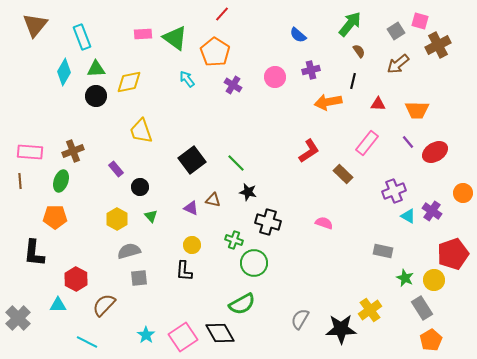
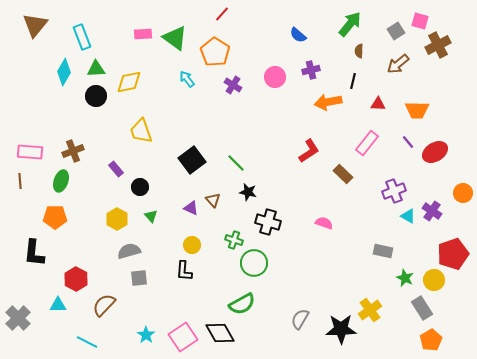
brown semicircle at (359, 51): rotated 144 degrees counterclockwise
brown triangle at (213, 200): rotated 35 degrees clockwise
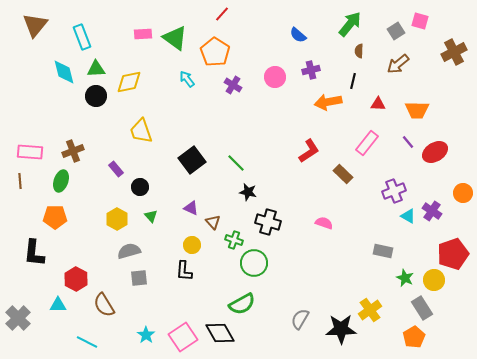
brown cross at (438, 45): moved 16 px right, 7 px down
cyan diamond at (64, 72): rotated 44 degrees counterclockwise
brown triangle at (213, 200): moved 22 px down
brown semicircle at (104, 305): rotated 75 degrees counterclockwise
orange pentagon at (431, 340): moved 17 px left, 3 px up
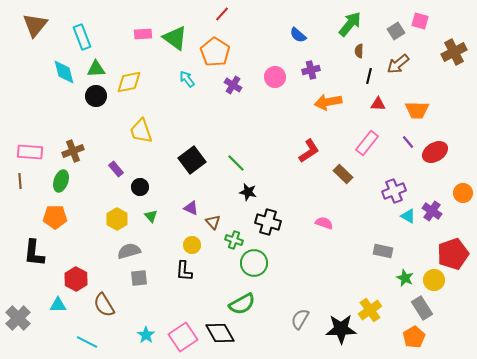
black line at (353, 81): moved 16 px right, 5 px up
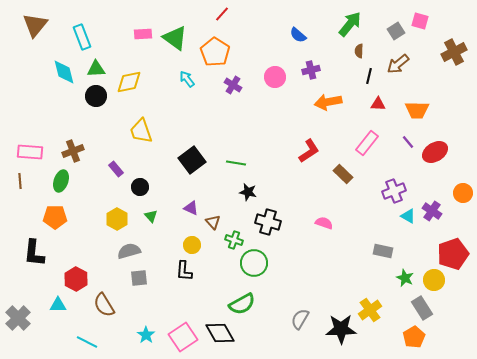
green line at (236, 163): rotated 36 degrees counterclockwise
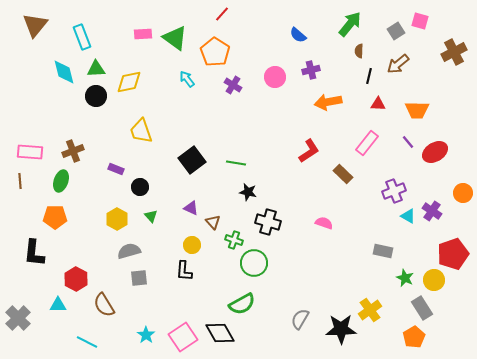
purple rectangle at (116, 169): rotated 28 degrees counterclockwise
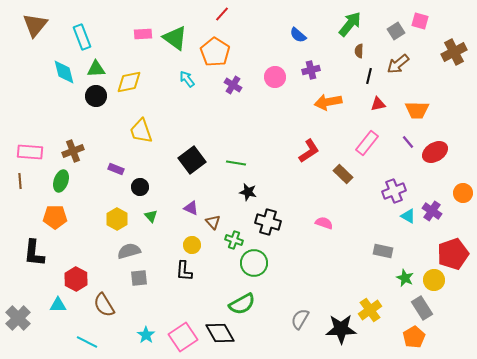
red triangle at (378, 104): rotated 14 degrees counterclockwise
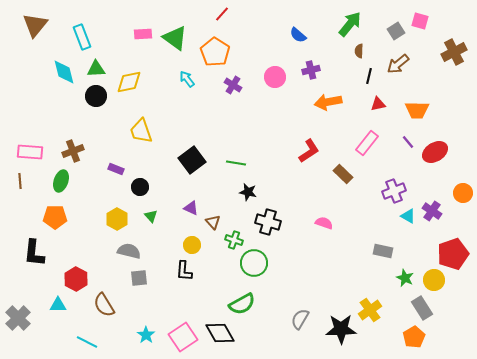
gray semicircle at (129, 251): rotated 30 degrees clockwise
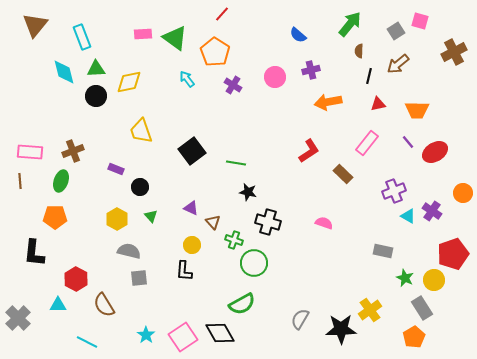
black square at (192, 160): moved 9 px up
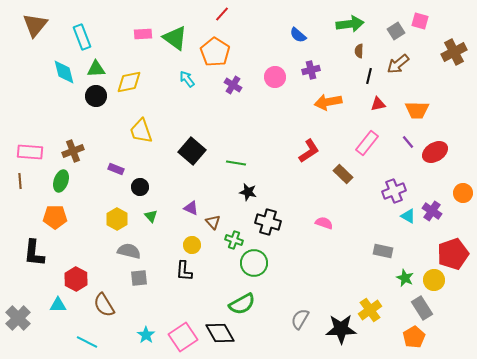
green arrow at (350, 24): rotated 44 degrees clockwise
black square at (192, 151): rotated 12 degrees counterclockwise
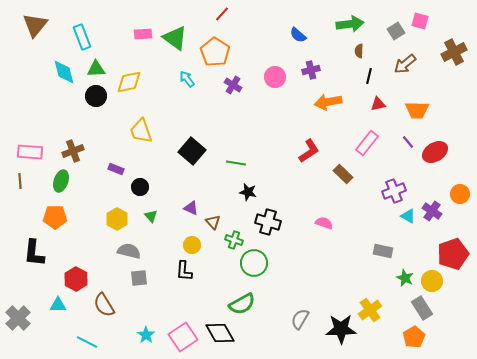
brown arrow at (398, 64): moved 7 px right
orange circle at (463, 193): moved 3 px left, 1 px down
yellow circle at (434, 280): moved 2 px left, 1 px down
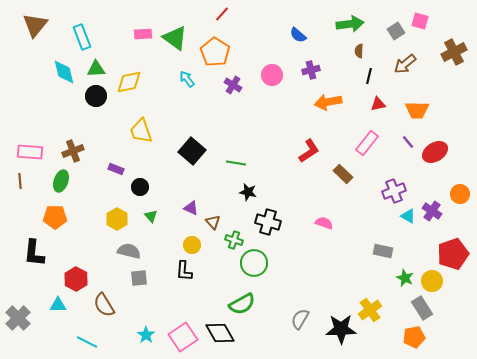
pink circle at (275, 77): moved 3 px left, 2 px up
orange pentagon at (414, 337): rotated 20 degrees clockwise
